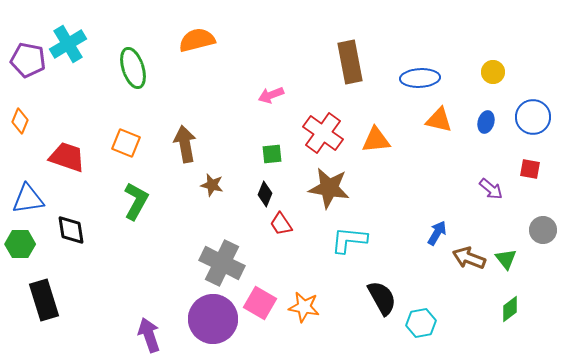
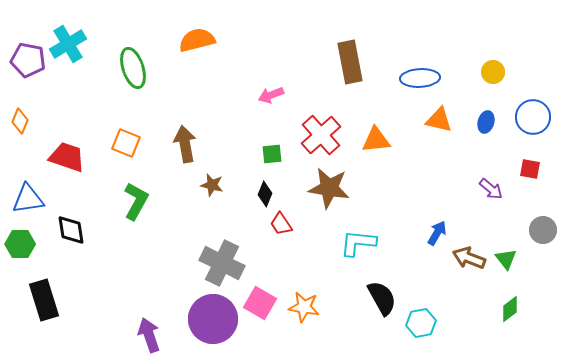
red cross at (323, 133): moved 2 px left, 2 px down; rotated 12 degrees clockwise
cyan L-shape at (349, 240): moved 9 px right, 3 px down
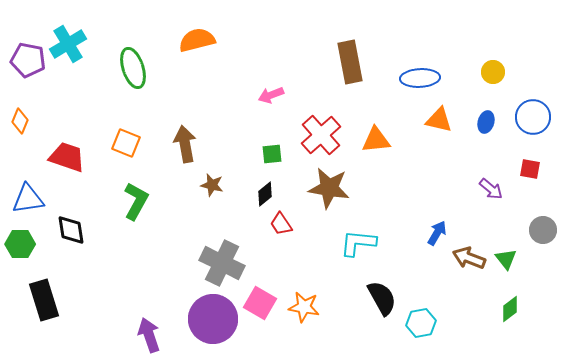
black diamond at (265, 194): rotated 30 degrees clockwise
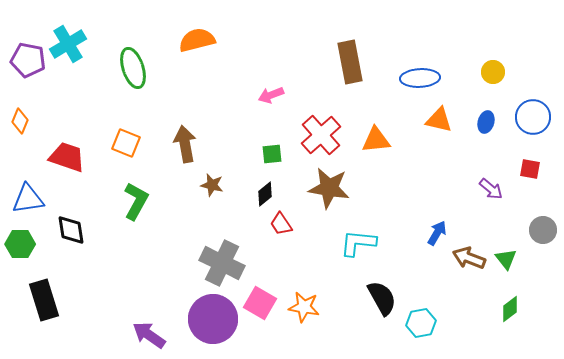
purple arrow at (149, 335): rotated 36 degrees counterclockwise
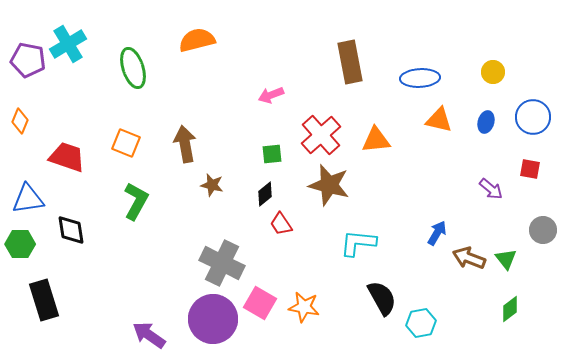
brown star at (329, 188): moved 3 px up; rotated 6 degrees clockwise
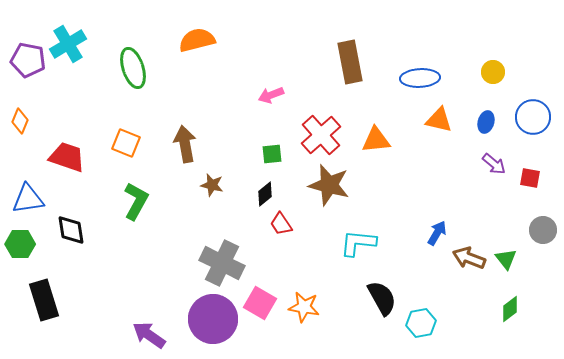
red square at (530, 169): moved 9 px down
purple arrow at (491, 189): moved 3 px right, 25 px up
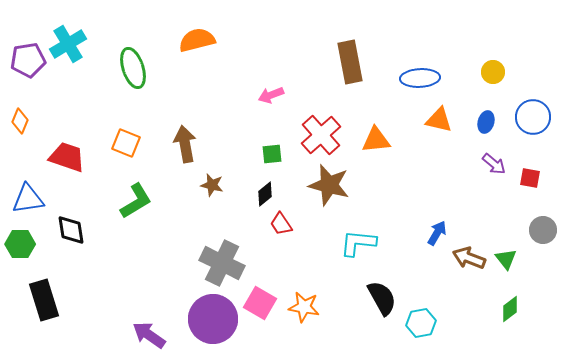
purple pentagon at (28, 60): rotated 20 degrees counterclockwise
green L-shape at (136, 201): rotated 30 degrees clockwise
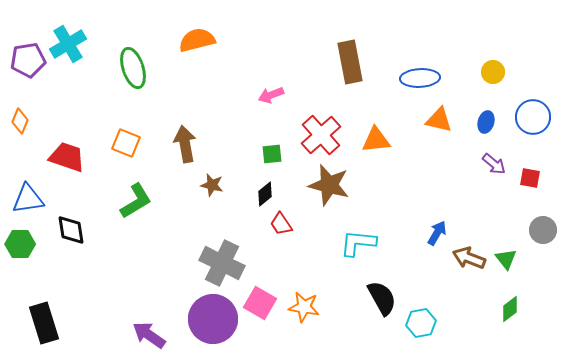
black rectangle at (44, 300): moved 23 px down
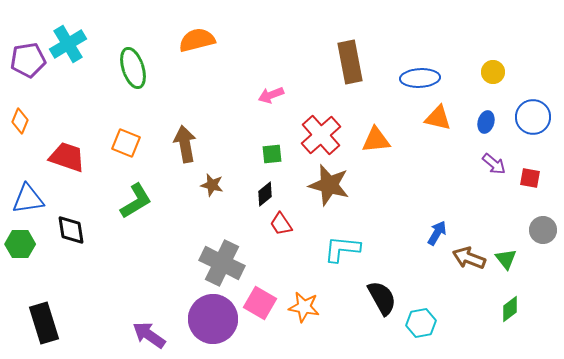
orange triangle at (439, 120): moved 1 px left, 2 px up
cyan L-shape at (358, 243): moved 16 px left, 6 px down
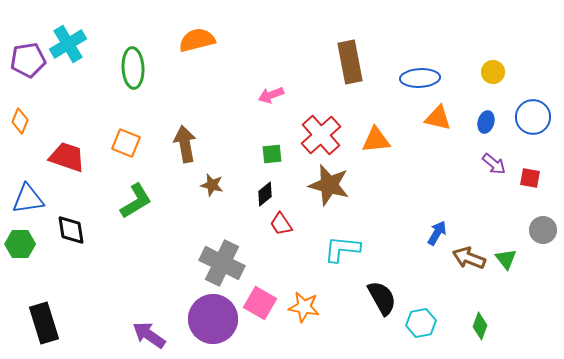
green ellipse at (133, 68): rotated 15 degrees clockwise
green diamond at (510, 309): moved 30 px left, 17 px down; rotated 32 degrees counterclockwise
